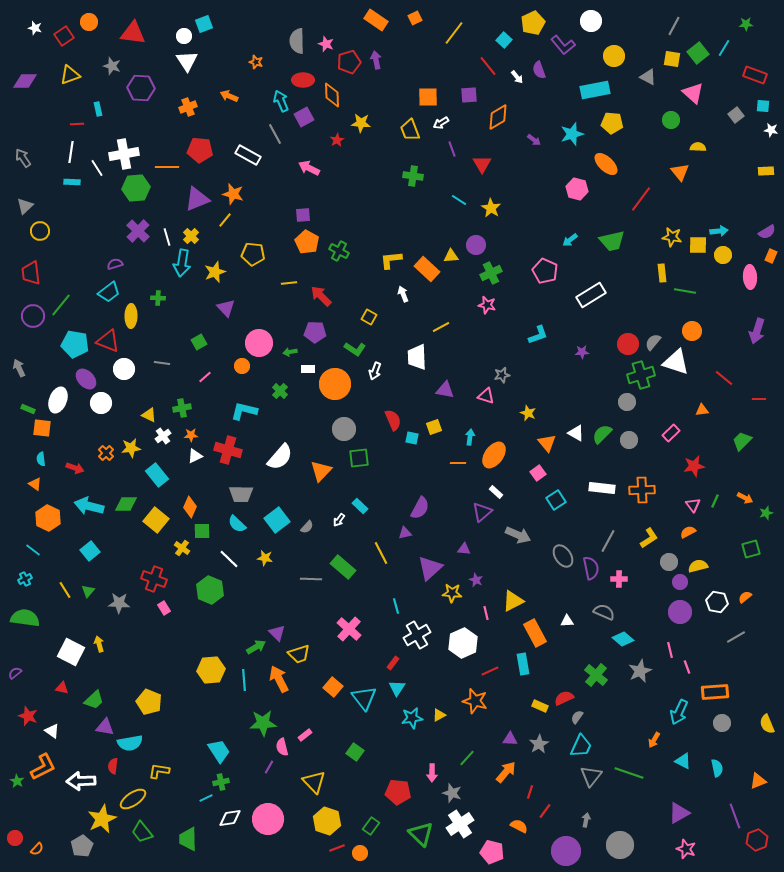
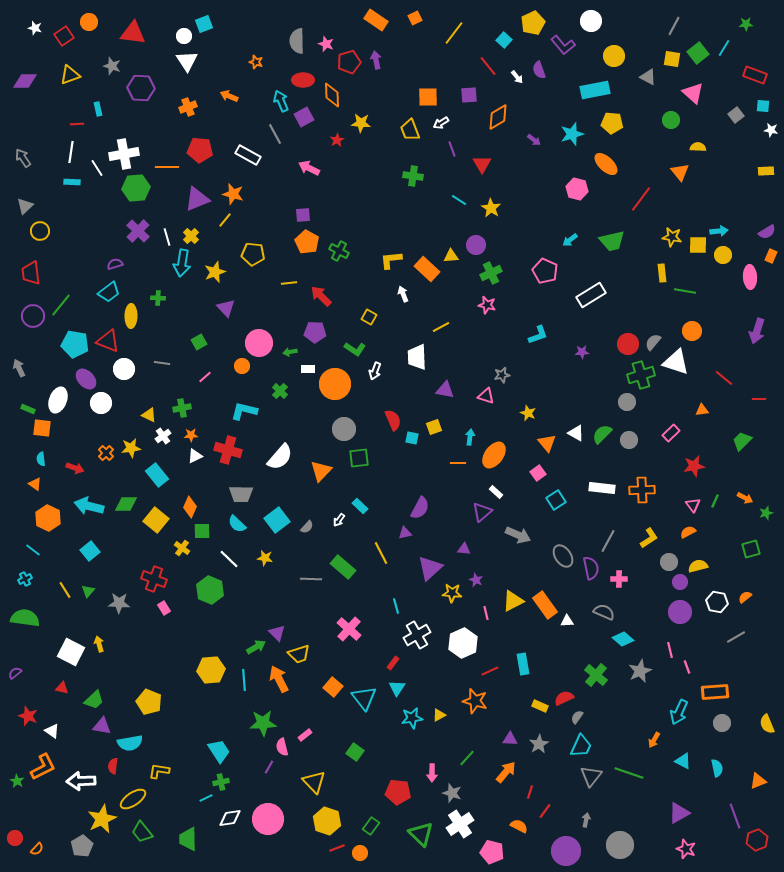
orange rectangle at (535, 633): moved 10 px right, 28 px up; rotated 8 degrees counterclockwise
purple triangle at (105, 727): moved 3 px left, 1 px up
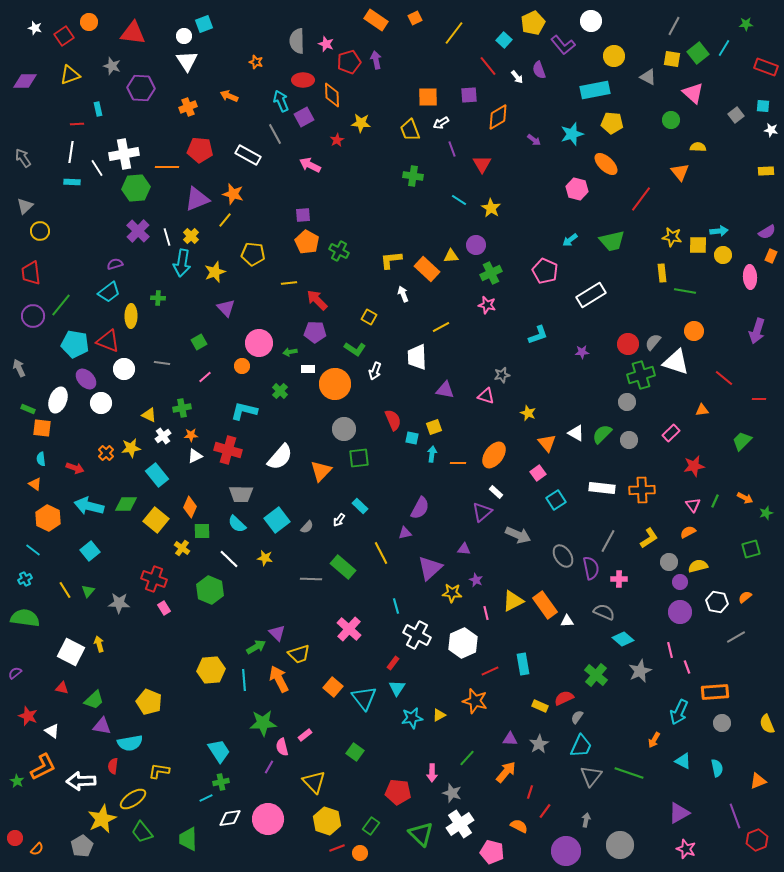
red rectangle at (755, 75): moved 11 px right, 8 px up
pink arrow at (309, 168): moved 1 px right, 3 px up
red arrow at (321, 296): moved 4 px left, 4 px down
orange circle at (692, 331): moved 2 px right
cyan arrow at (470, 437): moved 38 px left, 17 px down
white cross at (417, 635): rotated 32 degrees counterclockwise
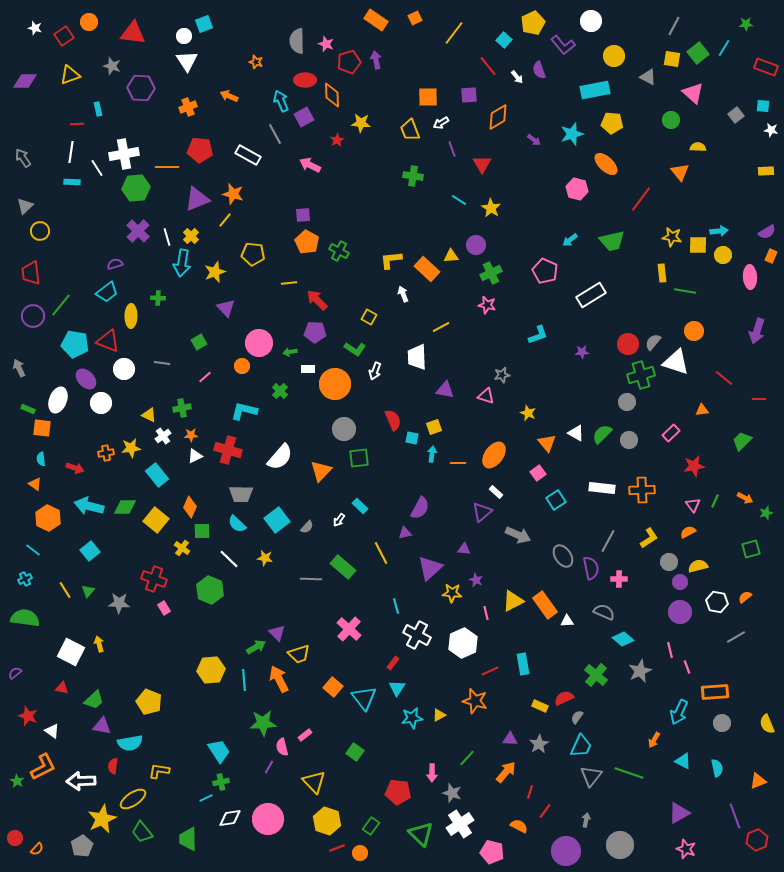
red ellipse at (303, 80): moved 2 px right
cyan trapezoid at (109, 292): moved 2 px left
orange cross at (106, 453): rotated 35 degrees clockwise
green diamond at (126, 504): moved 1 px left, 3 px down
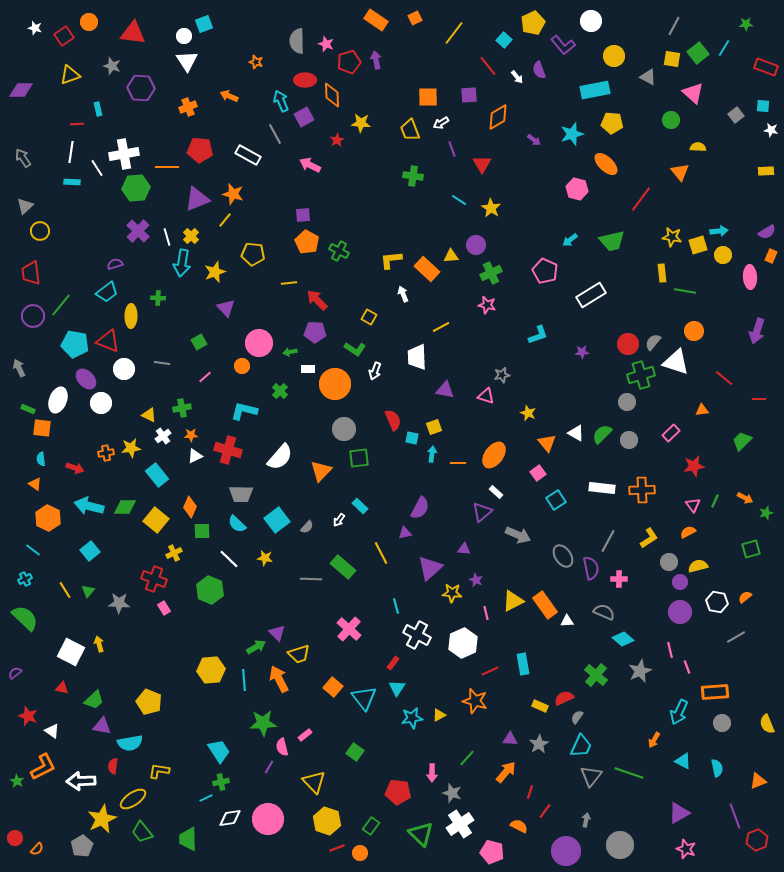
purple diamond at (25, 81): moved 4 px left, 9 px down
yellow square at (698, 245): rotated 18 degrees counterclockwise
yellow cross at (182, 548): moved 8 px left, 5 px down; rotated 28 degrees clockwise
green semicircle at (25, 618): rotated 36 degrees clockwise
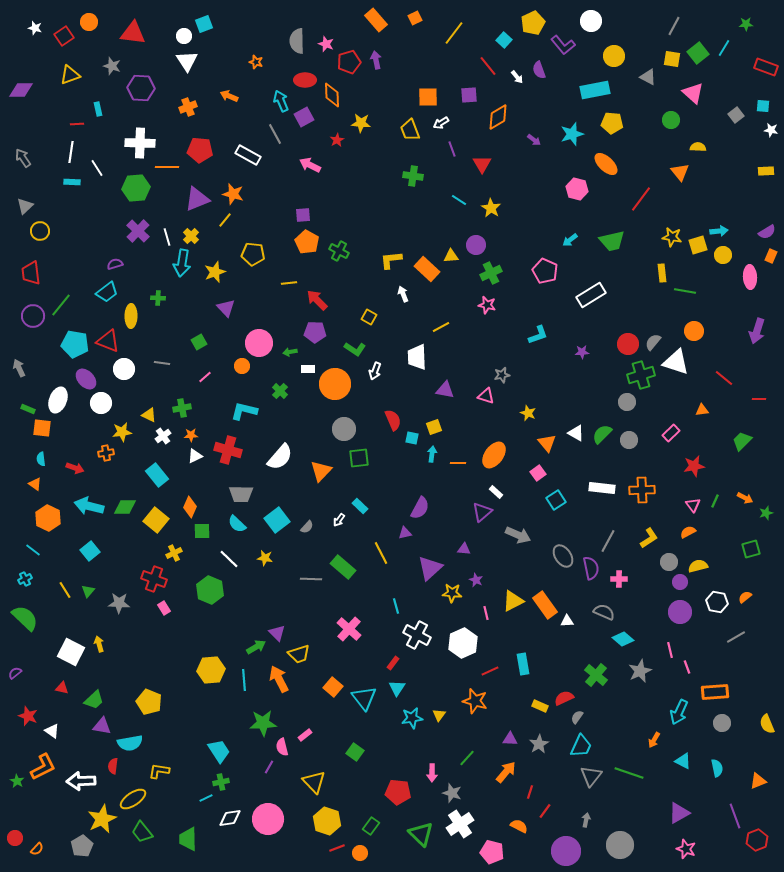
orange rectangle at (376, 20): rotated 15 degrees clockwise
white cross at (124, 154): moved 16 px right, 11 px up; rotated 12 degrees clockwise
yellow star at (131, 448): moved 9 px left, 16 px up
yellow triangle at (439, 715): rotated 24 degrees counterclockwise
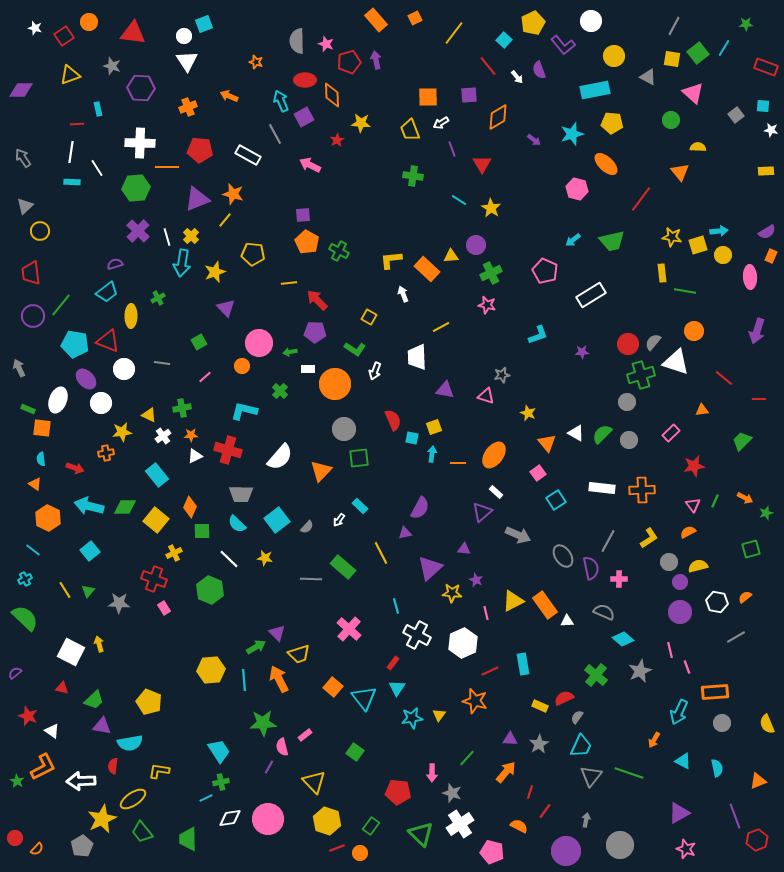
cyan arrow at (570, 240): moved 3 px right
green cross at (158, 298): rotated 32 degrees counterclockwise
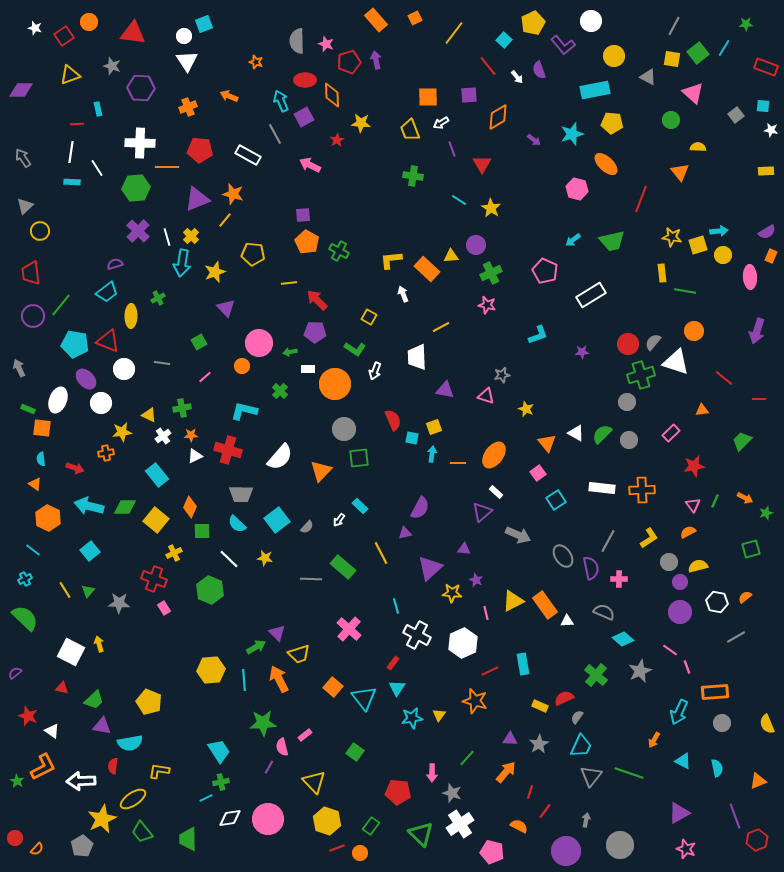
red line at (641, 199): rotated 16 degrees counterclockwise
yellow star at (528, 413): moved 2 px left, 4 px up
pink line at (670, 650): rotated 42 degrees counterclockwise
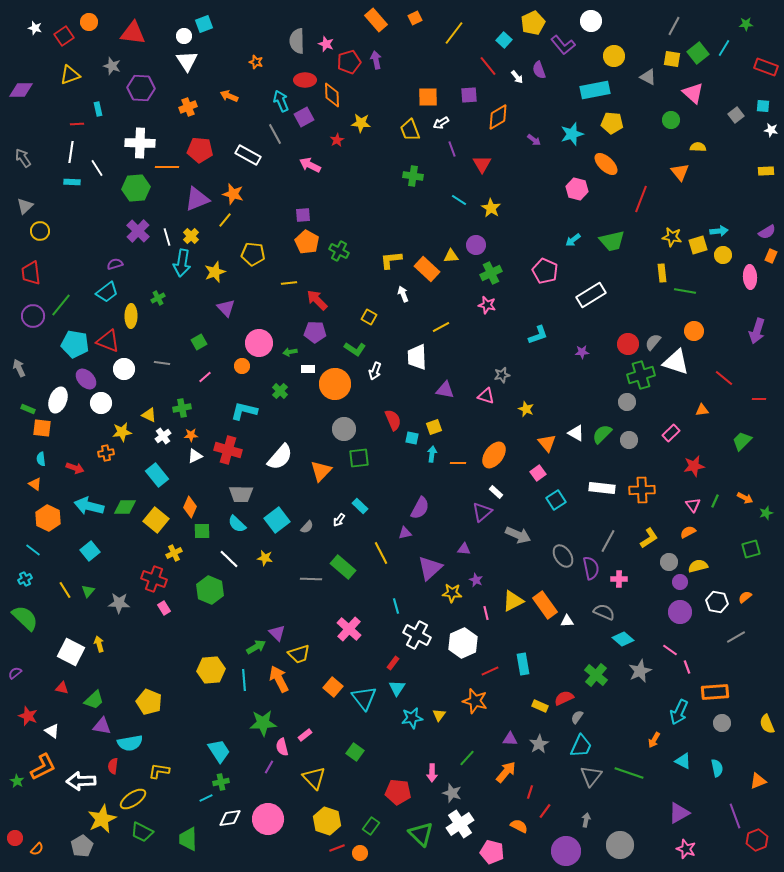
yellow triangle at (314, 782): moved 4 px up
green trapezoid at (142, 832): rotated 25 degrees counterclockwise
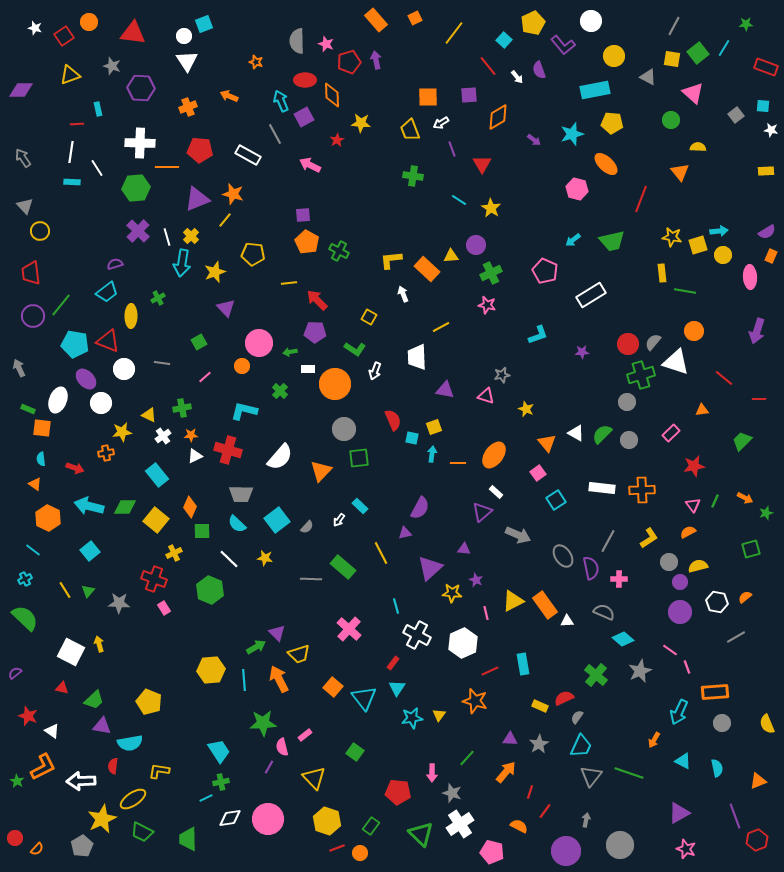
gray triangle at (25, 206): rotated 30 degrees counterclockwise
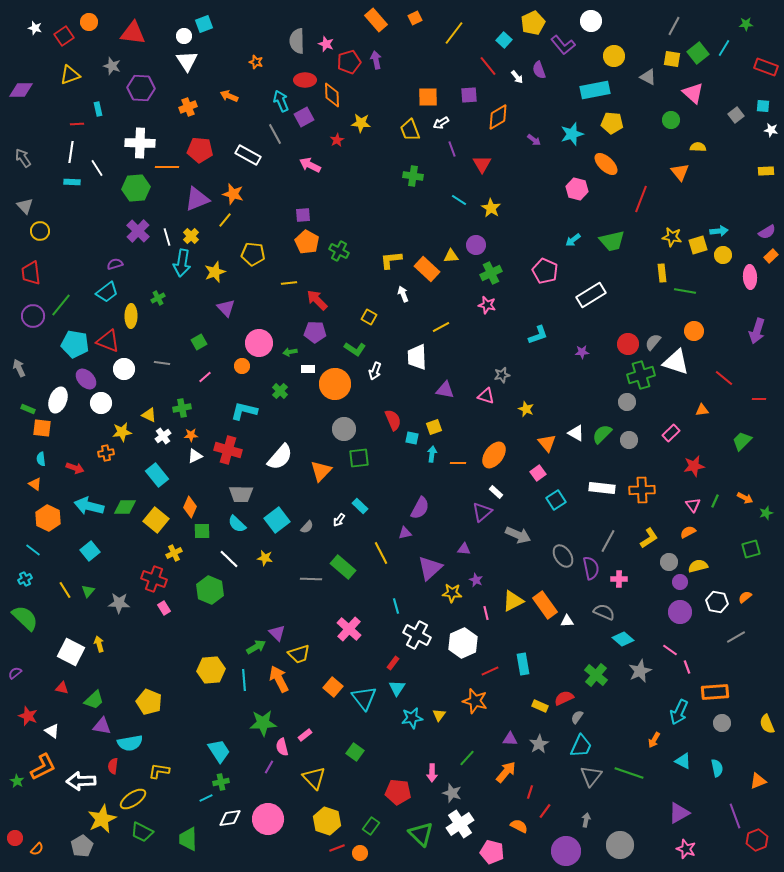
orange rectangle at (771, 256): rotated 24 degrees clockwise
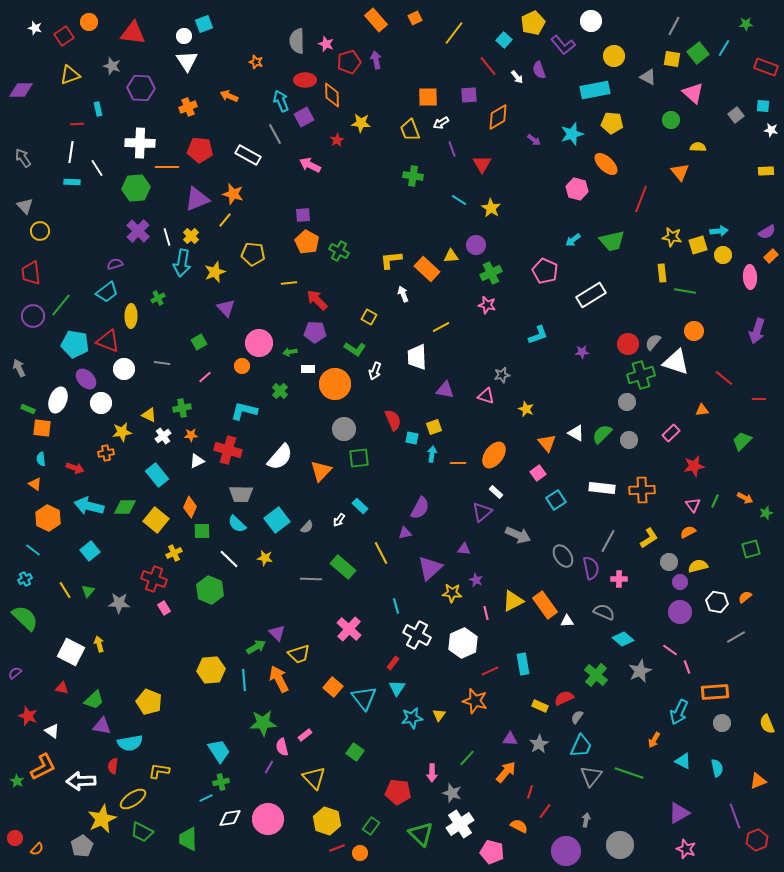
white triangle at (195, 456): moved 2 px right, 5 px down
